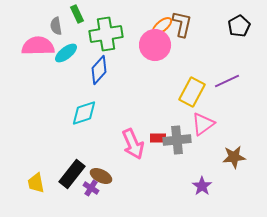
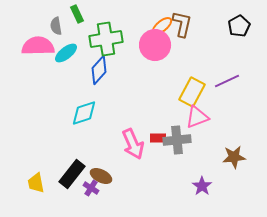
green cross: moved 5 px down
pink triangle: moved 6 px left, 7 px up; rotated 15 degrees clockwise
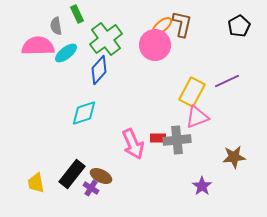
green cross: rotated 28 degrees counterclockwise
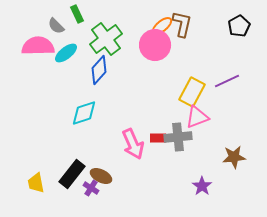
gray semicircle: rotated 36 degrees counterclockwise
gray cross: moved 1 px right, 3 px up
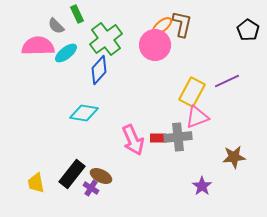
black pentagon: moved 9 px right, 4 px down; rotated 10 degrees counterclockwise
cyan diamond: rotated 28 degrees clockwise
pink arrow: moved 4 px up
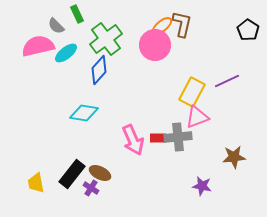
pink semicircle: rotated 12 degrees counterclockwise
brown ellipse: moved 1 px left, 3 px up
purple star: rotated 24 degrees counterclockwise
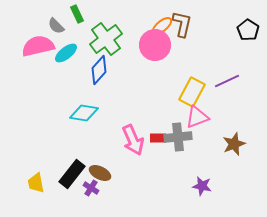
brown star: moved 13 px up; rotated 15 degrees counterclockwise
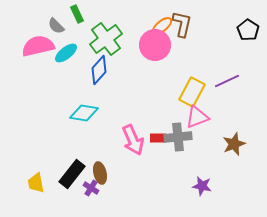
brown ellipse: rotated 50 degrees clockwise
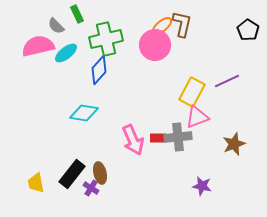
green cross: rotated 24 degrees clockwise
